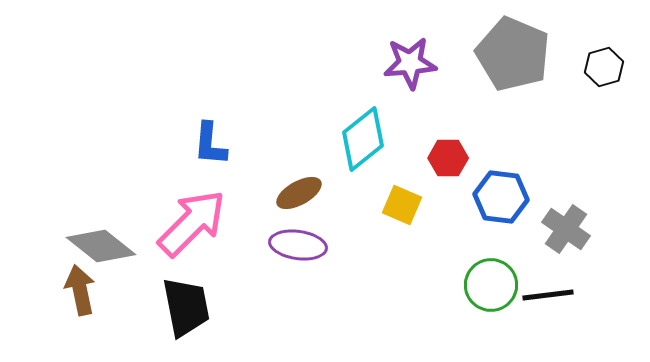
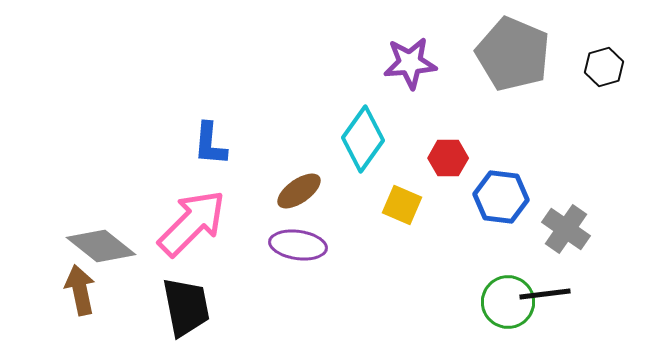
cyan diamond: rotated 16 degrees counterclockwise
brown ellipse: moved 2 px up; rotated 6 degrees counterclockwise
green circle: moved 17 px right, 17 px down
black line: moved 3 px left, 1 px up
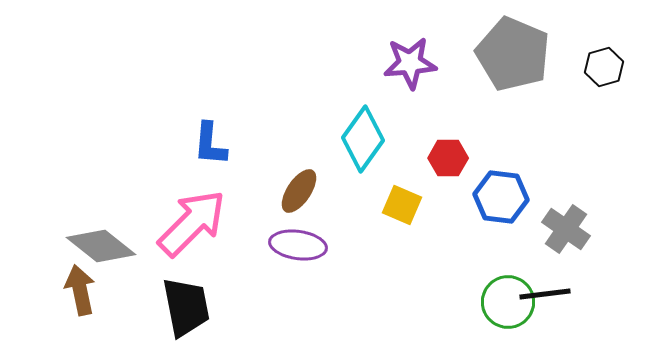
brown ellipse: rotated 21 degrees counterclockwise
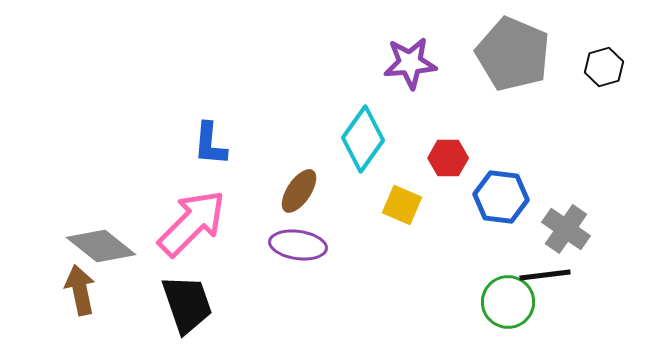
black line: moved 19 px up
black trapezoid: moved 1 px right, 3 px up; rotated 8 degrees counterclockwise
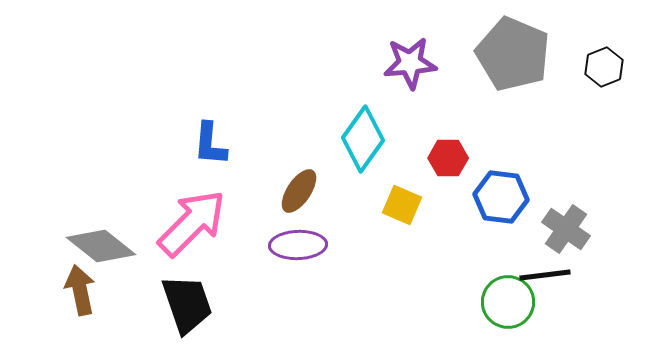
black hexagon: rotated 6 degrees counterclockwise
purple ellipse: rotated 10 degrees counterclockwise
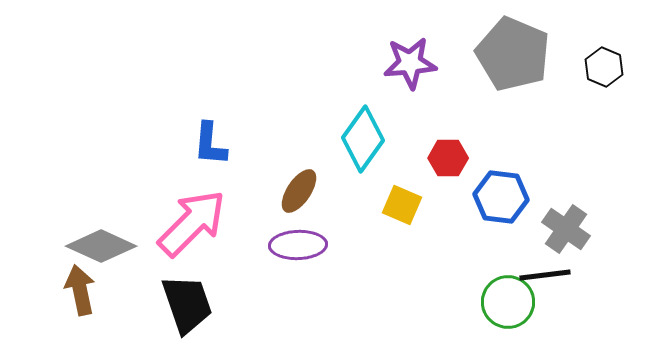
black hexagon: rotated 15 degrees counterclockwise
gray diamond: rotated 14 degrees counterclockwise
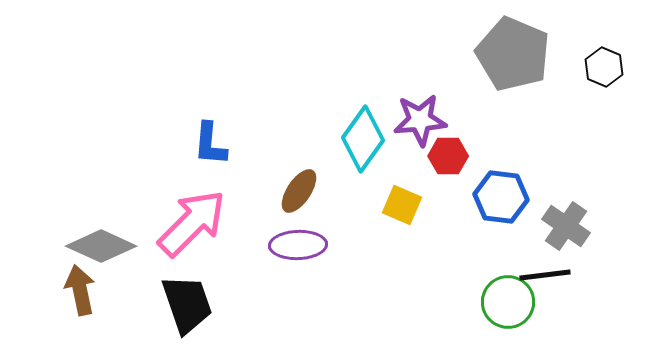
purple star: moved 10 px right, 57 px down
red hexagon: moved 2 px up
gray cross: moved 3 px up
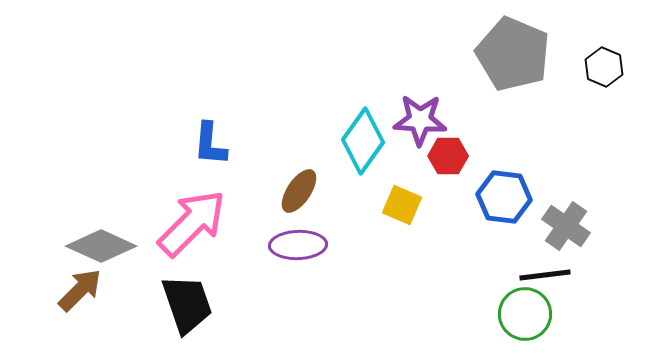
purple star: rotated 8 degrees clockwise
cyan diamond: moved 2 px down
blue hexagon: moved 3 px right
brown arrow: rotated 57 degrees clockwise
green circle: moved 17 px right, 12 px down
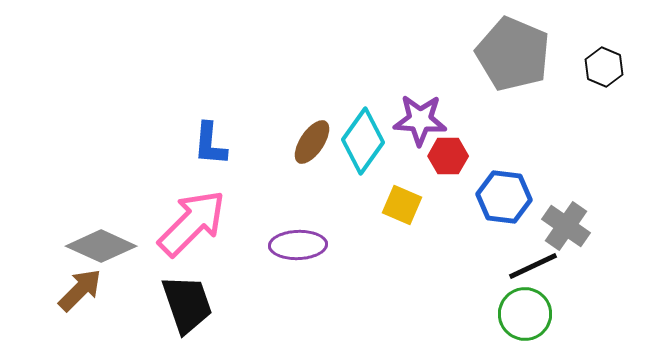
brown ellipse: moved 13 px right, 49 px up
black line: moved 12 px left, 9 px up; rotated 18 degrees counterclockwise
